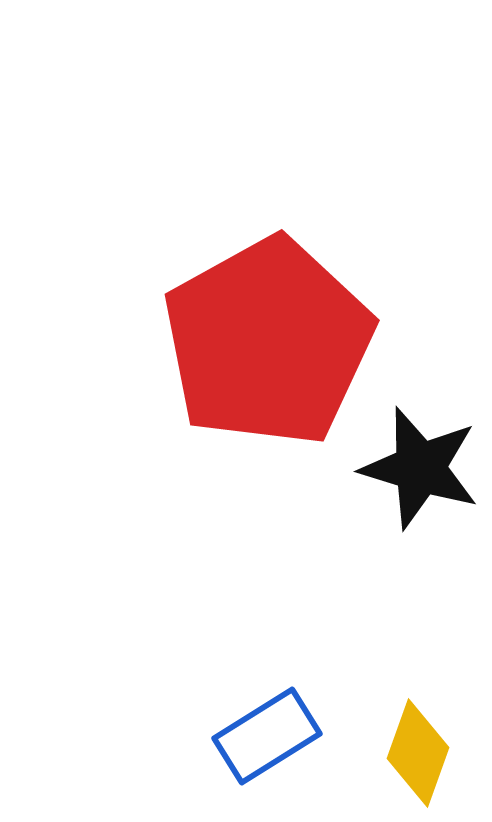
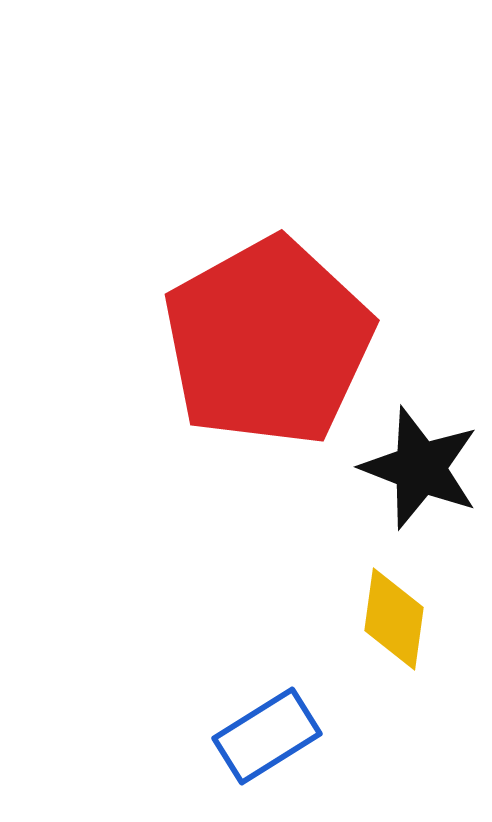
black star: rotated 4 degrees clockwise
yellow diamond: moved 24 px left, 134 px up; rotated 12 degrees counterclockwise
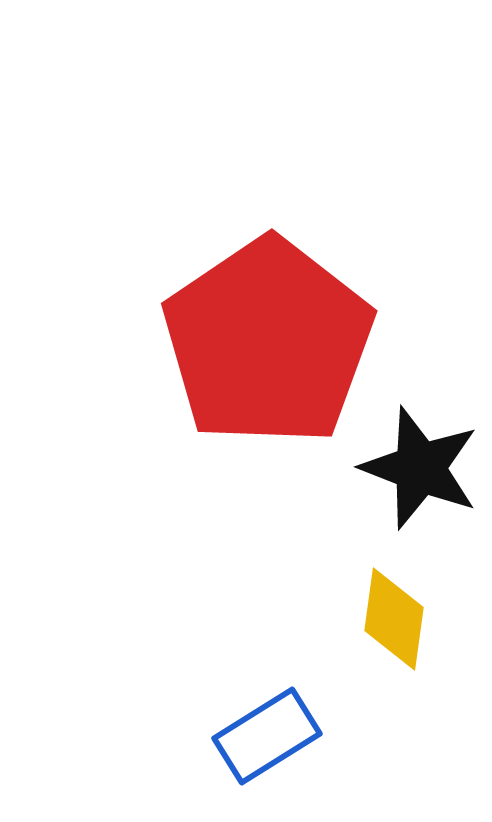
red pentagon: rotated 5 degrees counterclockwise
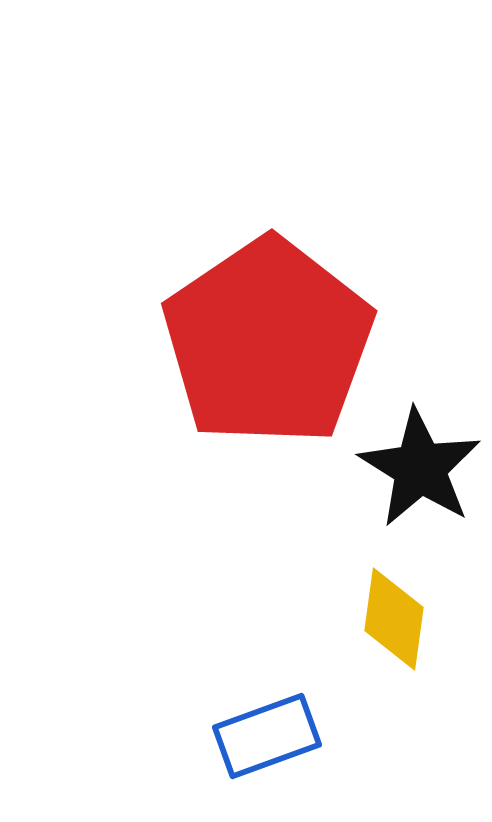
black star: rotated 11 degrees clockwise
blue rectangle: rotated 12 degrees clockwise
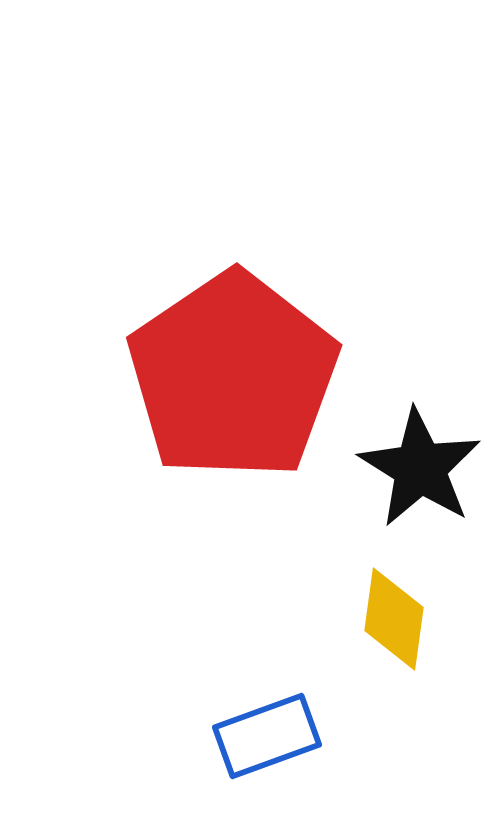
red pentagon: moved 35 px left, 34 px down
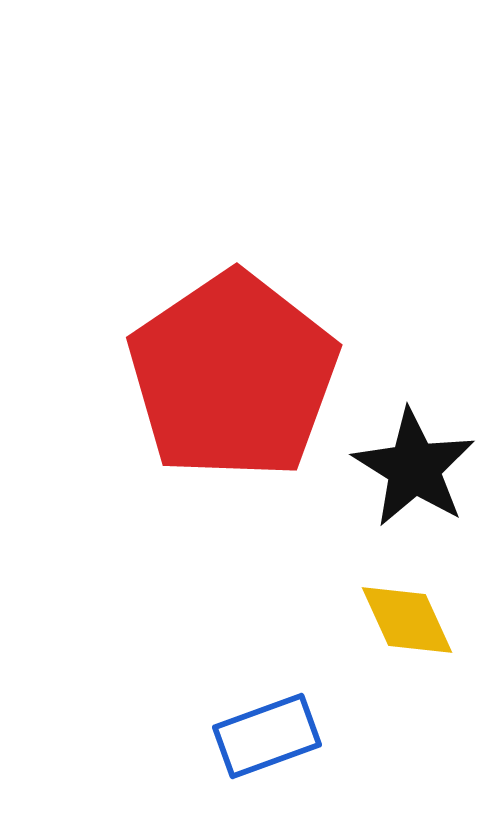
black star: moved 6 px left
yellow diamond: moved 13 px right, 1 px down; rotated 32 degrees counterclockwise
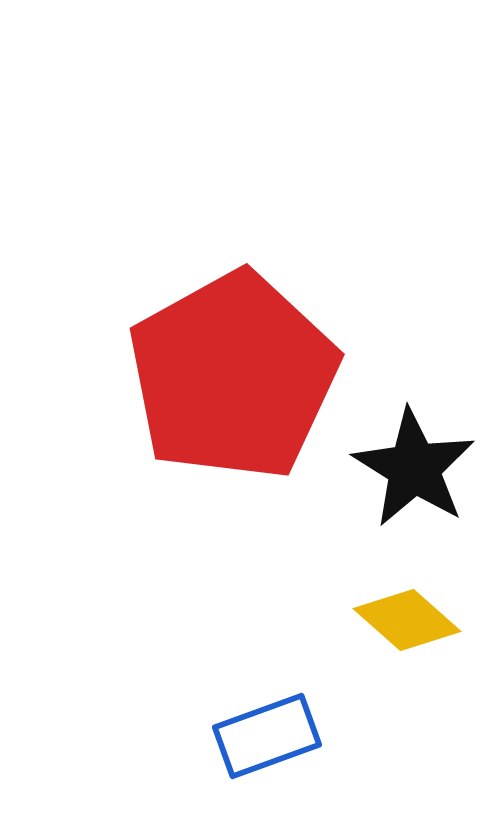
red pentagon: rotated 5 degrees clockwise
yellow diamond: rotated 24 degrees counterclockwise
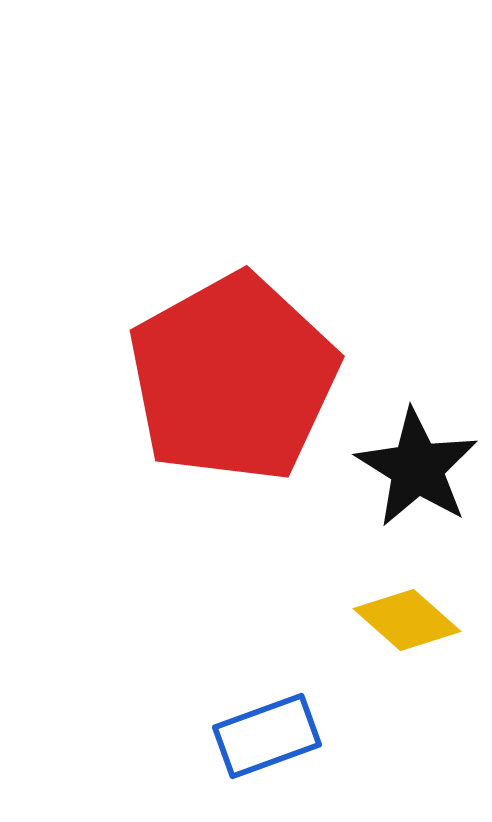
red pentagon: moved 2 px down
black star: moved 3 px right
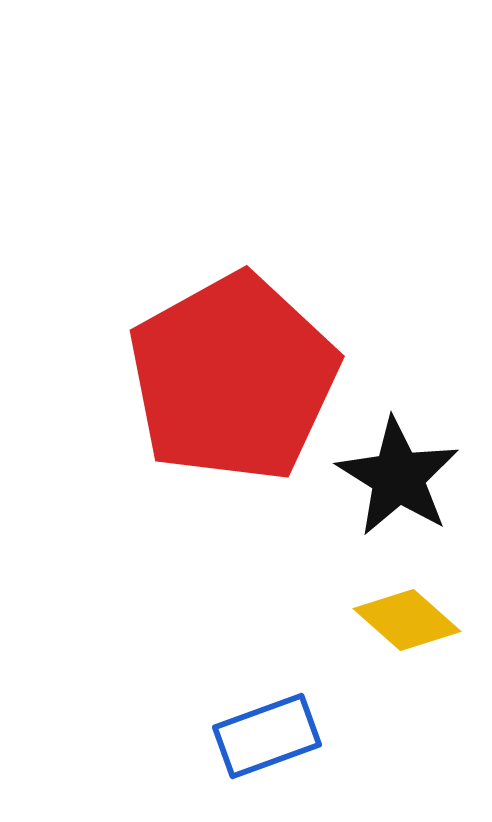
black star: moved 19 px left, 9 px down
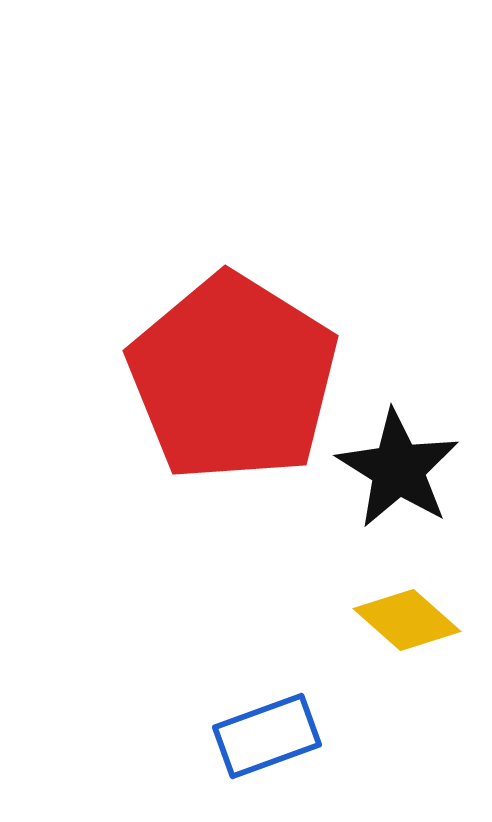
red pentagon: rotated 11 degrees counterclockwise
black star: moved 8 px up
